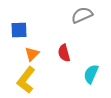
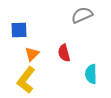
cyan semicircle: rotated 24 degrees counterclockwise
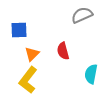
red semicircle: moved 1 px left, 2 px up
cyan semicircle: rotated 12 degrees clockwise
yellow L-shape: moved 2 px right
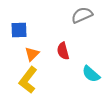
cyan semicircle: rotated 60 degrees counterclockwise
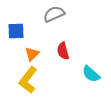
gray semicircle: moved 28 px left, 1 px up
blue square: moved 3 px left, 1 px down
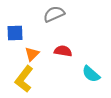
blue square: moved 1 px left, 2 px down
red semicircle: rotated 114 degrees clockwise
yellow L-shape: moved 4 px left, 1 px up
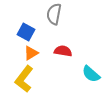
gray semicircle: rotated 55 degrees counterclockwise
blue square: moved 11 px right, 1 px up; rotated 30 degrees clockwise
orange triangle: moved 1 px left, 1 px up; rotated 14 degrees clockwise
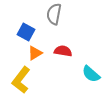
orange triangle: moved 4 px right
yellow L-shape: moved 3 px left, 1 px down
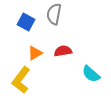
blue square: moved 10 px up
red semicircle: rotated 18 degrees counterclockwise
